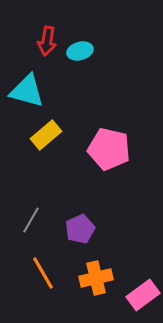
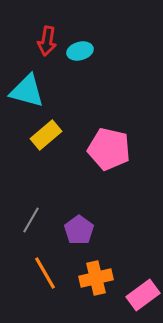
purple pentagon: moved 1 px left, 1 px down; rotated 12 degrees counterclockwise
orange line: moved 2 px right
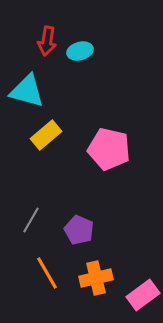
purple pentagon: rotated 12 degrees counterclockwise
orange line: moved 2 px right
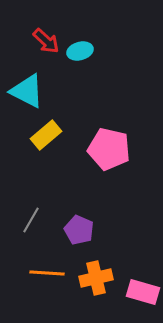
red arrow: moved 1 px left; rotated 56 degrees counterclockwise
cyan triangle: rotated 12 degrees clockwise
orange line: rotated 56 degrees counterclockwise
pink rectangle: moved 3 px up; rotated 52 degrees clockwise
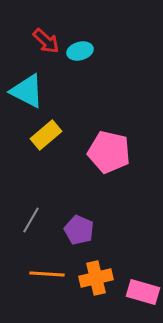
pink pentagon: moved 3 px down
orange line: moved 1 px down
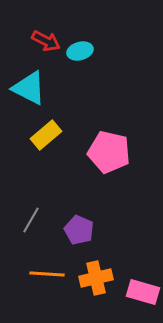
red arrow: rotated 16 degrees counterclockwise
cyan triangle: moved 2 px right, 3 px up
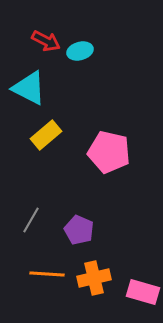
orange cross: moved 2 px left
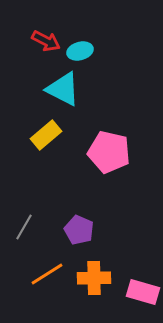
cyan triangle: moved 34 px right, 1 px down
gray line: moved 7 px left, 7 px down
orange line: rotated 36 degrees counterclockwise
orange cross: rotated 12 degrees clockwise
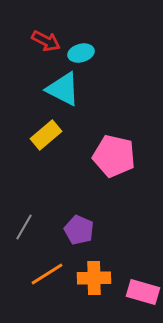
cyan ellipse: moved 1 px right, 2 px down
pink pentagon: moved 5 px right, 4 px down
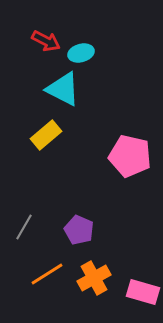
pink pentagon: moved 16 px right
orange cross: rotated 28 degrees counterclockwise
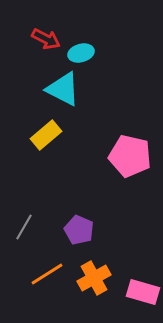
red arrow: moved 2 px up
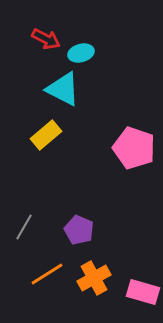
pink pentagon: moved 4 px right, 8 px up; rotated 6 degrees clockwise
